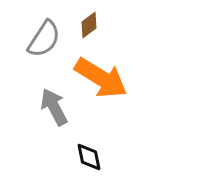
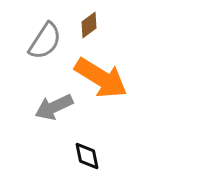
gray semicircle: moved 1 px right, 2 px down
gray arrow: rotated 87 degrees counterclockwise
black diamond: moved 2 px left, 1 px up
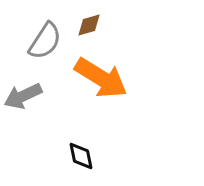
brown diamond: rotated 20 degrees clockwise
gray arrow: moved 31 px left, 11 px up
black diamond: moved 6 px left
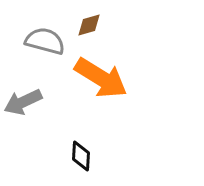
gray semicircle: rotated 108 degrees counterclockwise
gray arrow: moved 6 px down
black diamond: rotated 16 degrees clockwise
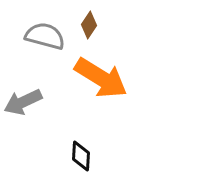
brown diamond: rotated 40 degrees counterclockwise
gray semicircle: moved 5 px up
